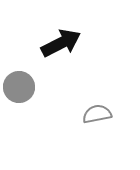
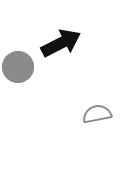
gray circle: moved 1 px left, 20 px up
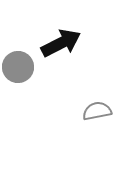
gray semicircle: moved 3 px up
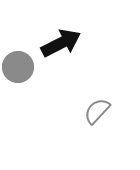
gray semicircle: rotated 36 degrees counterclockwise
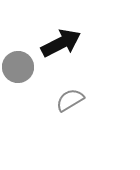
gray semicircle: moved 27 px left, 11 px up; rotated 16 degrees clockwise
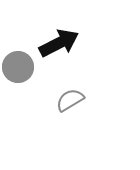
black arrow: moved 2 px left
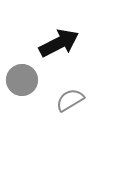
gray circle: moved 4 px right, 13 px down
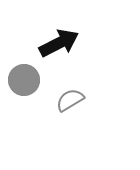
gray circle: moved 2 px right
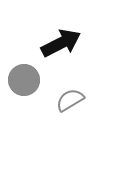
black arrow: moved 2 px right
